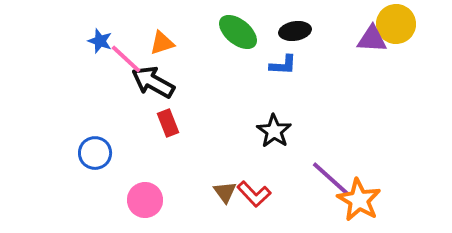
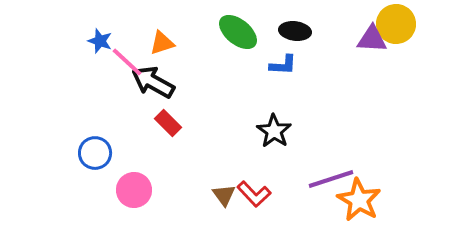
black ellipse: rotated 16 degrees clockwise
pink line: moved 1 px right, 3 px down
red rectangle: rotated 24 degrees counterclockwise
purple line: rotated 60 degrees counterclockwise
brown triangle: moved 1 px left, 3 px down
pink circle: moved 11 px left, 10 px up
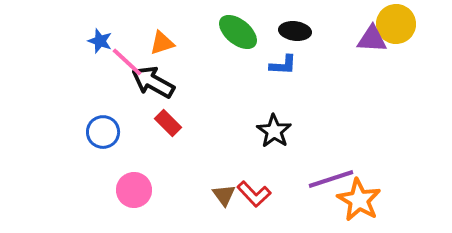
blue circle: moved 8 px right, 21 px up
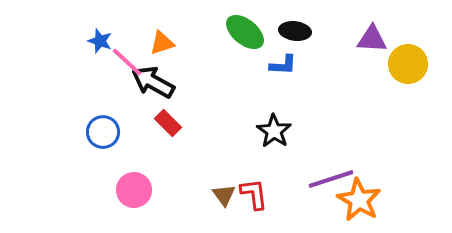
yellow circle: moved 12 px right, 40 px down
green ellipse: moved 7 px right
red L-shape: rotated 144 degrees counterclockwise
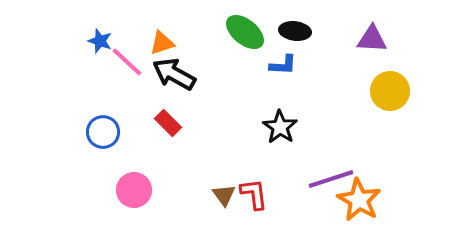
yellow circle: moved 18 px left, 27 px down
black arrow: moved 21 px right, 8 px up
black star: moved 6 px right, 4 px up
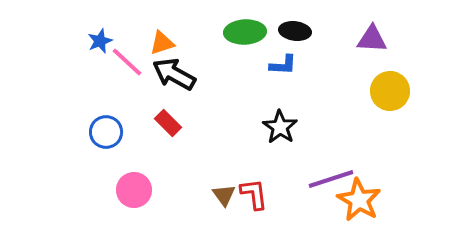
green ellipse: rotated 42 degrees counterclockwise
blue star: rotated 30 degrees clockwise
blue circle: moved 3 px right
